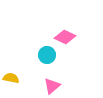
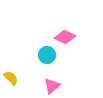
yellow semicircle: rotated 35 degrees clockwise
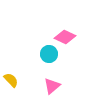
cyan circle: moved 2 px right, 1 px up
yellow semicircle: moved 2 px down
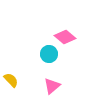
pink diamond: rotated 15 degrees clockwise
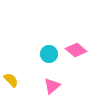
pink diamond: moved 11 px right, 13 px down
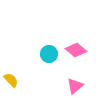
pink triangle: moved 23 px right
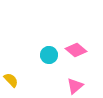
cyan circle: moved 1 px down
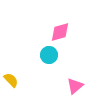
pink diamond: moved 16 px left, 18 px up; rotated 55 degrees counterclockwise
